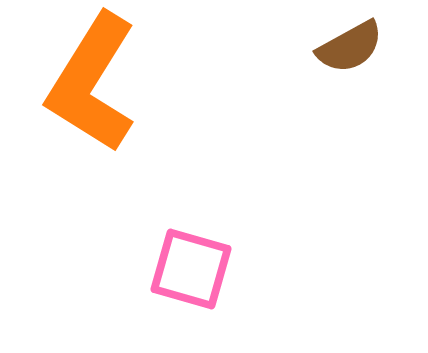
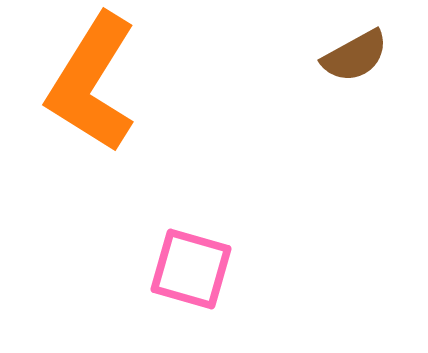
brown semicircle: moved 5 px right, 9 px down
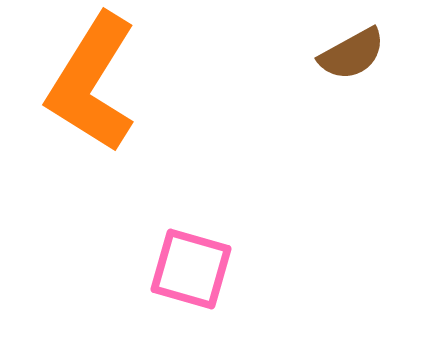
brown semicircle: moved 3 px left, 2 px up
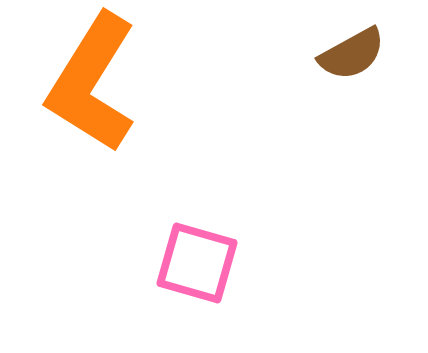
pink square: moved 6 px right, 6 px up
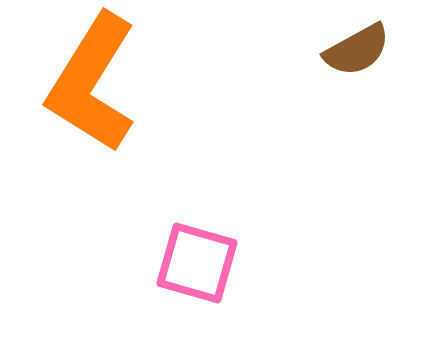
brown semicircle: moved 5 px right, 4 px up
